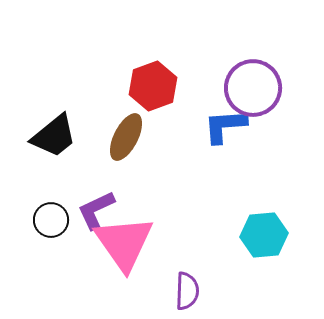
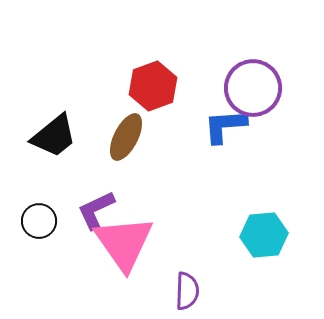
black circle: moved 12 px left, 1 px down
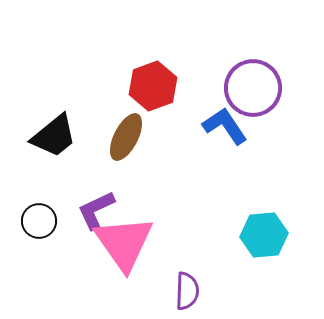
blue L-shape: rotated 60 degrees clockwise
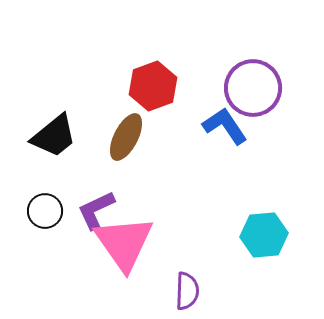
black circle: moved 6 px right, 10 px up
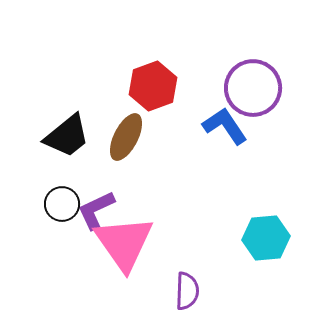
black trapezoid: moved 13 px right
black circle: moved 17 px right, 7 px up
cyan hexagon: moved 2 px right, 3 px down
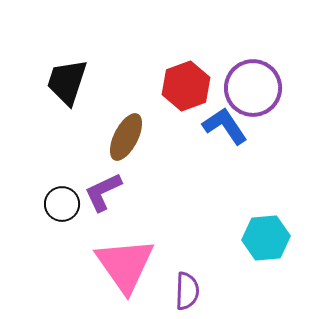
red hexagon: moved 33 px right
black trapezoid: moved 54 px up; rotated 147 degrees clockwise
purple L-shape: moved 7 px right, 18 px up
pink triangle: moved 1 px right, 22 px down
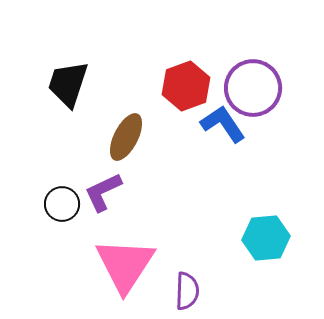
black trapezoid: moved 1 px right, 2 px down
blue L-shape: moved 2 px left, 2 px up
pink triangle: rotated 8 degrees clockwise
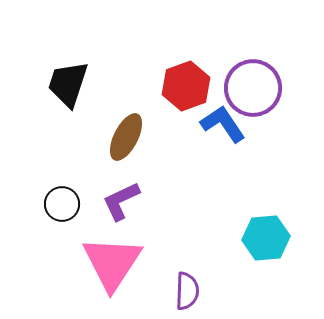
purple L-shape: moved 18 px right, 9 px down
pink triangle: moved 13 px left, 2 px up
